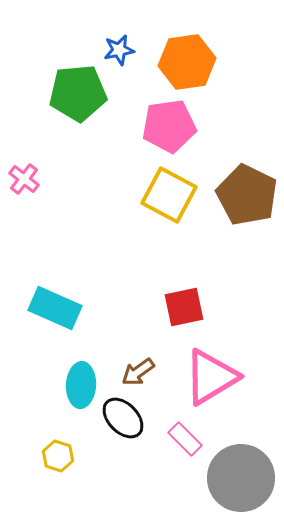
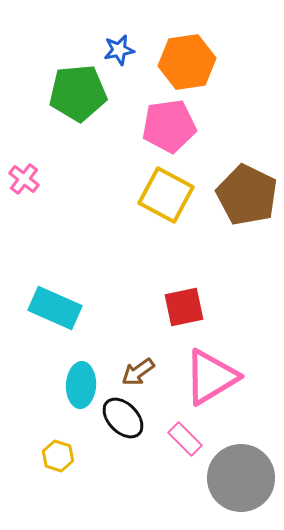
yellow square: moved 3 px left
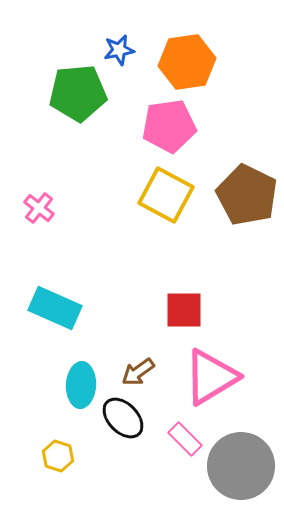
pink cross: moved 15 px right, 29 px down
red square: moved 3 px down; rotated 12 degrees clockwise
gray circle: moved 12 px up
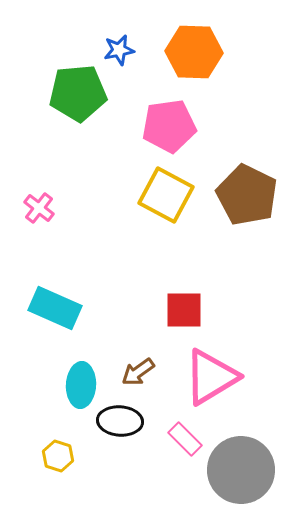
orange hexagon: moved 7 px right, 10 px up; rotated 10 degrees clockwise
black ellipse: moved 3 px left, 3 px down; rotated 42 degrees counterclockwise
gray circle: moved 4 px down
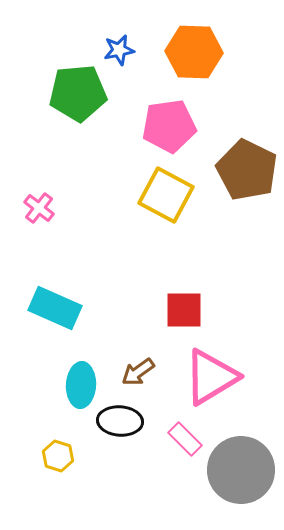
brown pentagon: moved 25 px up
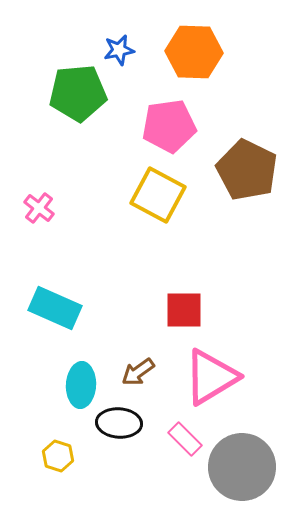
yellow square: moved 8 px left
black ellipse: moved 1 px left, 2 px down
gray circle: moved 1 px right, 3 px up
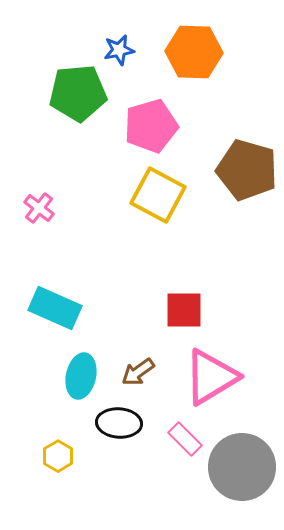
pink pentagon: moved 18 px left; rotated 8 degrees counterclockwise
brown pentagon: rotated 10 degrees counterclockwise
cyan ellipse: moved 9 px up; rotated 9 degrees clockwise
yellow hexagon: rotated 12 degrees clockwise
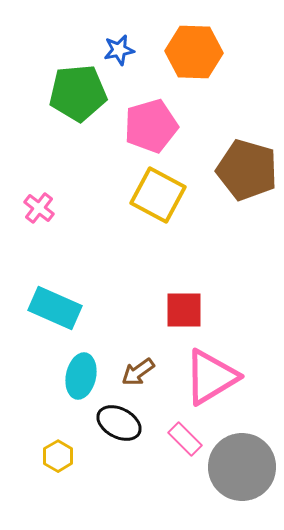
black ellipse: rotated 24 degrees clockwise
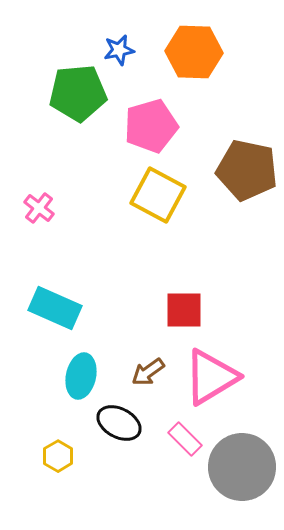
brown pentagon: rotated 4 degrees counterclockwise
brown arrow: moved 10 px right
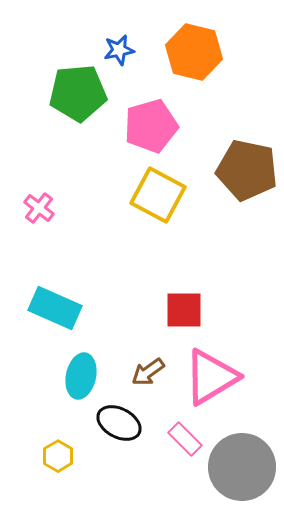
orange hexagon: rotated 12 degrees clockwise
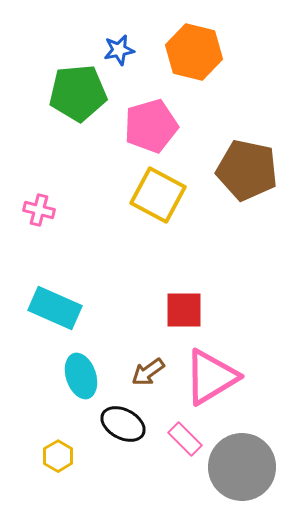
pink cross: moved 2 px down; rotated 24 degrees counterclockwise
cyan ellipse: rotated 30 degrees counterclockwise
black ellipse: moved 4 px right, 1 px down
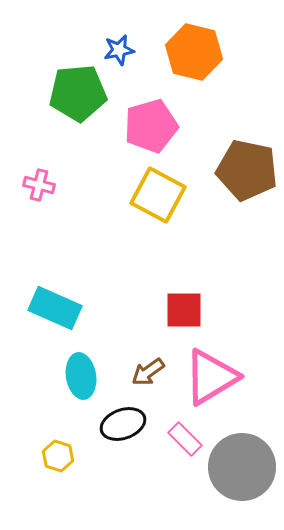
pink cross: moved 25 px up
cyan ellipse: rotated 9 degrees clockwise
black ellipse: rotated 48 degrees counterclockwise
yellow hexagon: rotated 12 degrees counterclockwise
